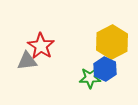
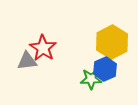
red star: moved 2 px right, 2 px down
blue hexagon: rotated 10 degrees clockwise
green star: moved 1 px right, 1 px down
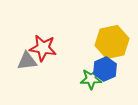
yellow hexagon: rotated 16 degrees clockwise
red star: rotated 24 degrees counterclockwise
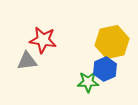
red star: moved 8 px up
green star: moved 3 px left, 3 px down
